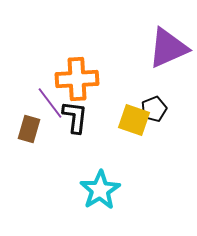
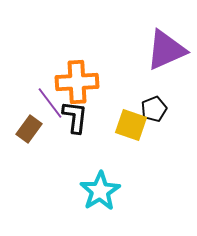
purple triangle: moved 2 px left, 2 px down
orange cross: moved 3 px down
yellow square: moved 3 px left, 5 px down
brown rectangle: rotated 20 degrees clockwise
cyan star: moved 1 px down
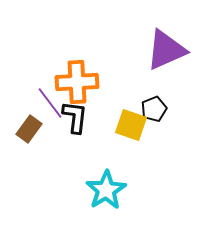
cyan star: moved 6 px right, 1 px up
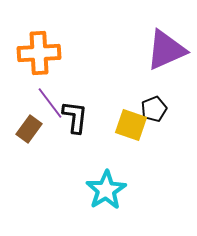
orange cross: moved 38 px left, 29 px up
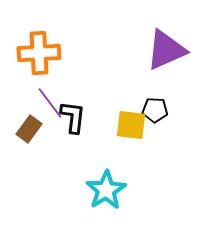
black pentagon: moved 1 px right, 1 px down; rotated 25 degrees clockwise
black L-shape: moved 2 px left
yellow square: rotated 12 degrees counterclockwise
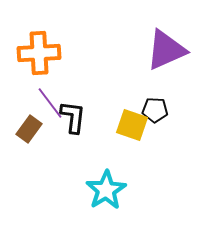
yellow square: moved 1 px right; rotated 12 degrees clockwise
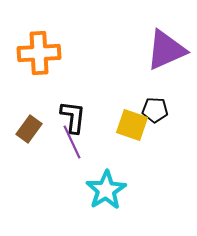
purple line: moved 22 px right, 39 px down; rotated 12 degrees clockwise
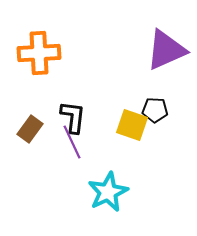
brown rectangle: moved 1 px right
cyan star: moved 2 px right, 2 px down; rotated 6 degrees clockwise
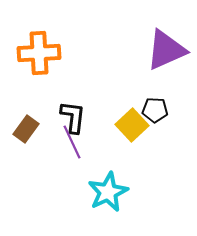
yellow square: rotated 28 degrees clockwise
brown rectangle: moved 4 px left
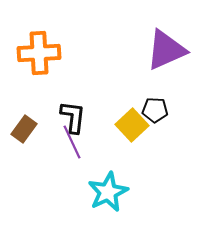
brown rectangle: moved 2 px left
